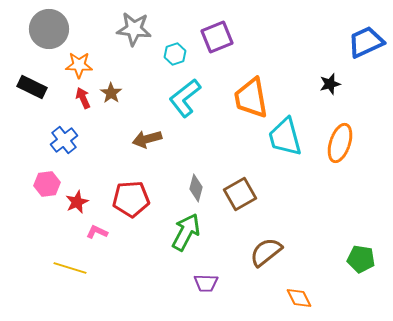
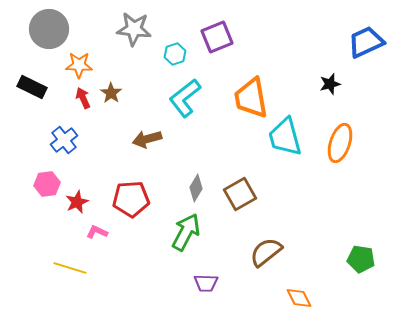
gray diamond: rotated 16 degrees clockwise
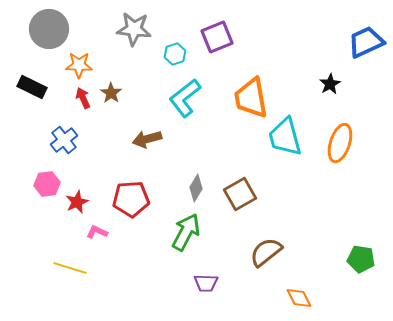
black star: rotated 15 degrees counterclockwise
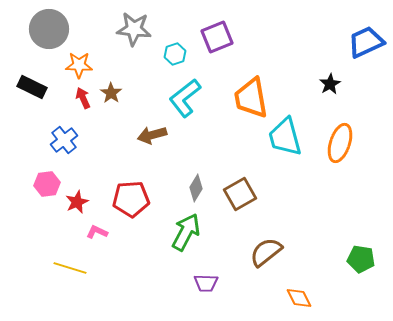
brown arrow: moved 5 px right, 4 px up
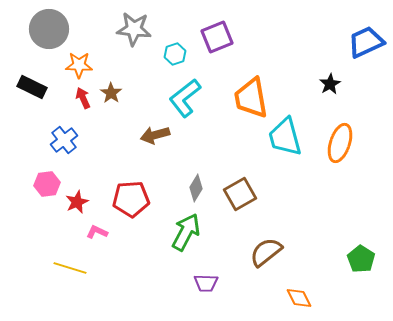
brown arrow: moved 3 px right
green pentagon: rotated 24 degrees clockwise
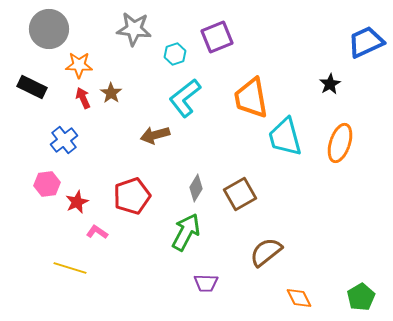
red pentagon: moved 1 px right, 3 px up; rotated 15 degrees counterclockwise
pink L-shape: rotated 10 degrees clockwise
green pentagon: moved 38 px down; rotated 8 degrees clockwise
